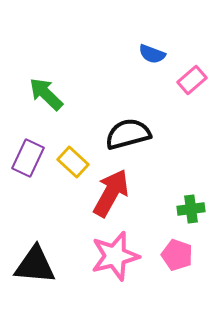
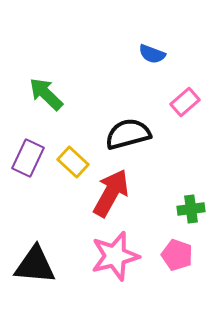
pink rectangle: moved 7 px left, 22 px down
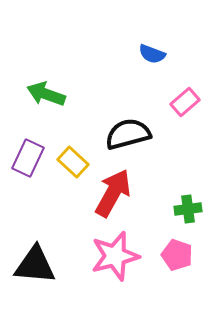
green arrow: rotated 24 degrees counterclockwise
red arrow: moved 2 px right
green cross: moved 3 px left
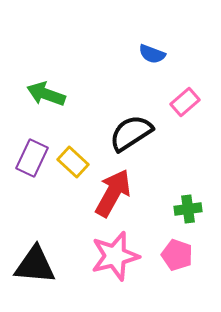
black semicircle: moved 3 px right, 1 px up; rotated 18 degrees counterclockwise
purple rectangle: moved 4 px right
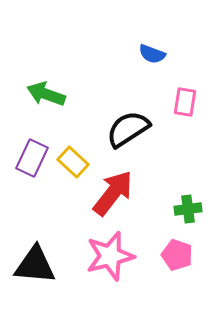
pink rectangle: rotated 40 degrees counterclockwise
black semicircle: moved 3 px left, 4 px up
red arrow: rotated 9 degrees clockwise
pink star: moved 5 px left
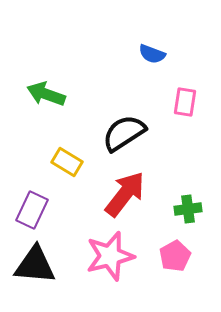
black semicircle: moved 4 px left, 4 px down
purple rectangle: moved 52 px down
yellow rectangle: moved 6 px left; rotated 12 degrees counterclockwise
red arrow: moved 12 px right, 1 px down
pink pentagon: moved 2 px left, 1 px down; rotated 24 degrees clockwise
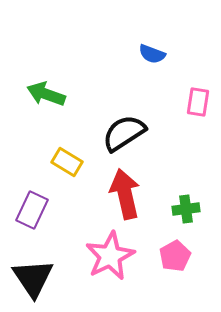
pink rectangle: moved 13 px right
red arrow: rotated 51 degrees counterclockwise
green cross: moved 2 px left
pink star: rotated 12 degrees counterclockwise
black triangle: moved 2 px left, 13 px down; rotated 51 degrees clockwise
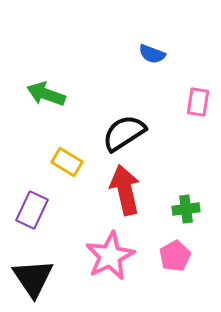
red arrow: moved 4 px up
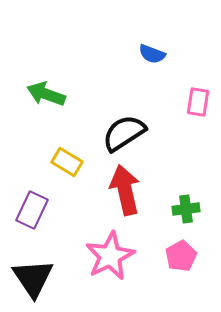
pink pentagon: moved 6 px right
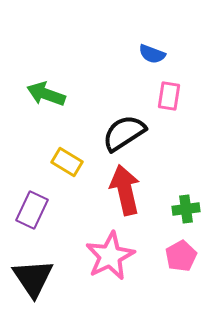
pink rectangle: moved 29 px left, 6 px up
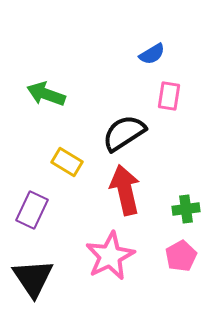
blue semicircle: rotated 52 degrees counterclockwise
